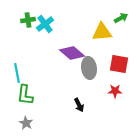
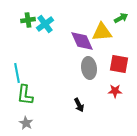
purple diamond: moved 10 px right, 12 px up; rotated 25 degrees clockwise
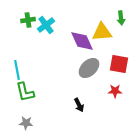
green arrow: rotated 112 degrees clockwise
cyan cross: moved 1 px right, 1 px down
gray ellipse: rotated 55 degrees clockwise
cyan line: moved 3 px up
green L-shape: moved 3 px up; rotated 20 degrees counterclockwise
gray star: rotated 24 degrees counterclockwise
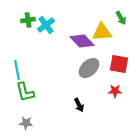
green arrow: rotated 24 degrees counterclockwise
purple diamond: rotated 20 degrees counterclockwise
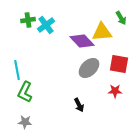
green L-shape: rotated 40 degrees clockwise
gray star: moved 1 px left, 1 px up
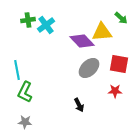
green arrow: rotated 16 degrees counterclockwise
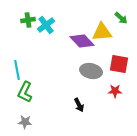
gray ellipse: moved 2 px right, 3 px down; rotated 55 degrees clockwise
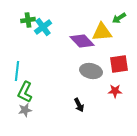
green arrow: moved 2 px left; rotated 104 degrees clockwise
cyan cross: moved 3 px left, 2 px down
red square: rotated 18 degrees counterclockwise
cyan line: moved 1 px down; rotated 18 degrees clockwise
gray star: moved 12 px up; rotated 16 degrees counterclockwise
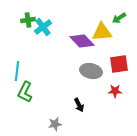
gray star: moved 30 px right, 14 px down
